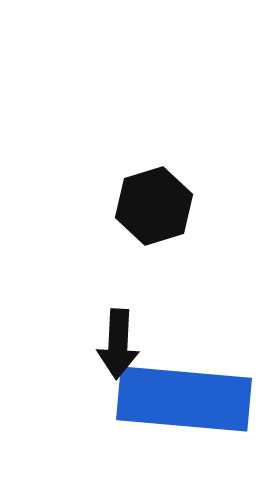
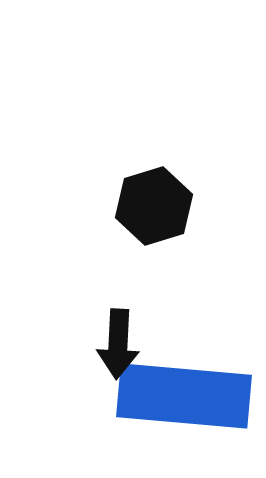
blue rectangle: moved 3 px up
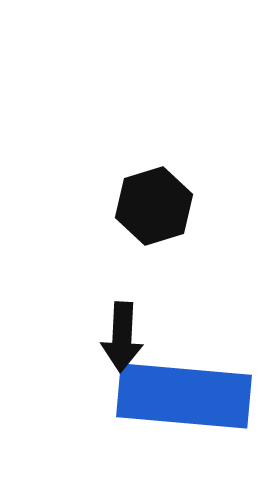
black arrow: moved 4 px right, 7 px up
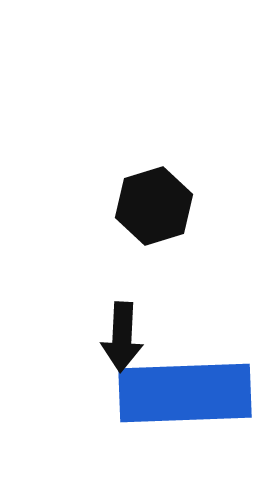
blue rectangle: moved 1 px right, 3 px up; rotated 7 degrees counterclockwise
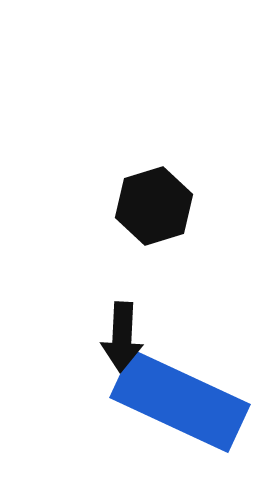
blue rectangle: moved 5 px left, 8 px down; rotated 27 degrees clockwise
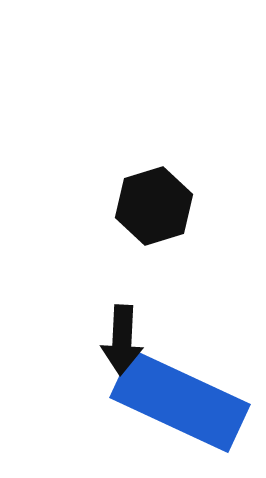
black arrow: moved 3 px down
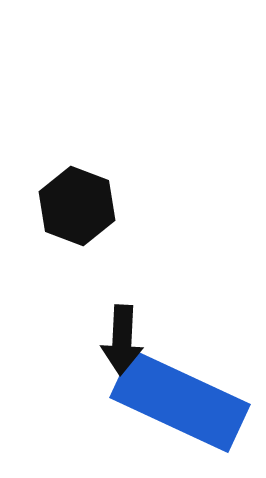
black hexagon: moved 77 px left; rotated 22 degrees counterclockwise
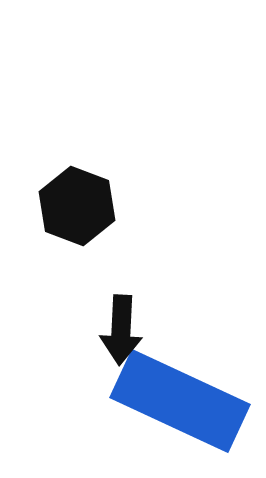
black arrow: moved 1 px left, 10 px up
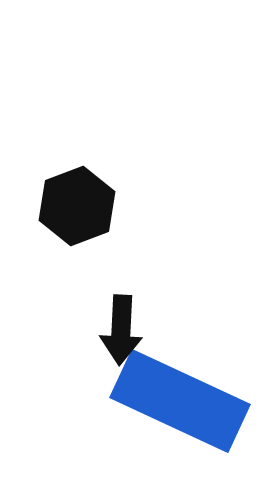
black hexagon: rotated 18 degrees clockwise
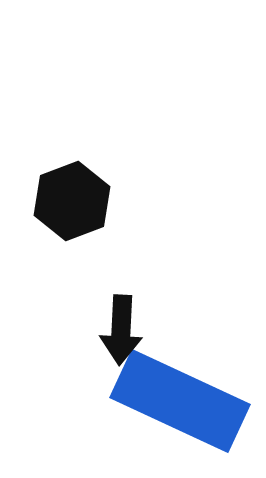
black hexagon: moved 5 px left, 5 px up
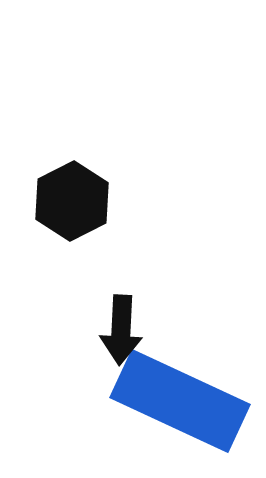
black hexagon: rotated 6 degrees counterclockwise
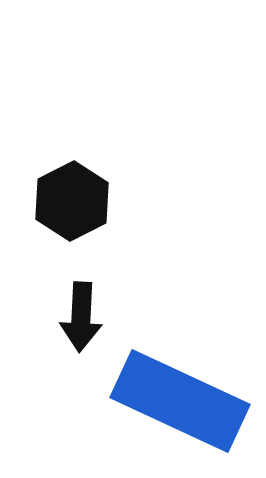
black arrow: moved 40 px left, 13 px up
